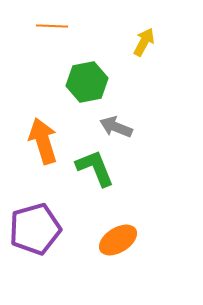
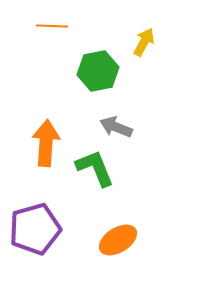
green hexagon: moved 11 px right, 11 px up
orange arrow: moved 3 px right, 2 px down; rotated 21 degrees clockwise
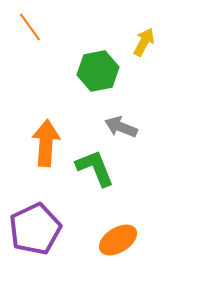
orange line: moved 22 px left, 1 px down; rotated 52 degrees clockwise
gray arrow: moved 5 px right
purple pentagon: rotated 9 degrees counterclockwise
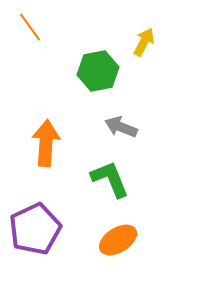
green L-shape: moved 15 px right, 11 px down
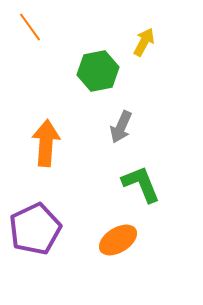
gray arrow: rotated 88 degrees counterclockwise
green L-shape: moved 31 px right, 5 px down
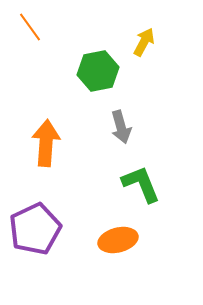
gray arrow: rotated 40 degrees counterclockwise
orange ellipse: rotated 18 degrees clockwise
